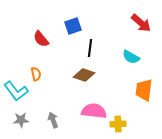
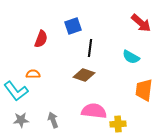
red semicircle: rotated 120 degrees counterclockwise
orange semicircle: moved 3 px left; rotated 80 degrees counterclockwise
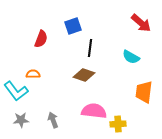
orange trapezoid: moved 2 px down
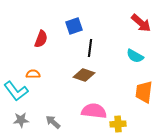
blue square: moved 1 px right
cyan semicircle: moved 4 px right, 1 px up
gray arrow: moved 2 px down; rotated 28 degrees counterclockwise
